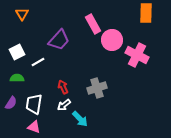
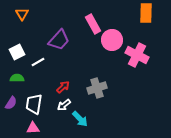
red arrow: rotated 72 degrees clockwise
pink triangle: moved 1 px left, 1 px down; rotated 24 degrees counterclockwise
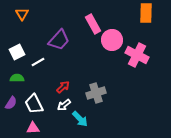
gray cross: moved 1 px left, 5 px down
white trapezoid: rotated 35 degrees counterclockwise
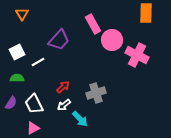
pink triangle: rotated 24 degrees counterclockwise
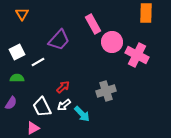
pink circle: moved 2 px down
gray cross: moved 10 px right, 2 px up
white trapezoid: moved 8 px right, 3 px down
cyan arrow: moved 2 px right, 5 px up
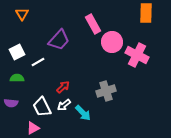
purple semicircle: rotated 64 degrees clockwise
cyan arrow: moved 1 px right, 1 px up
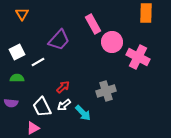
pink cross: moved 1 px right, 2 px down
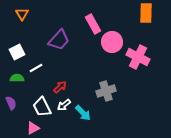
white line: moved 2 px left, 6 px down
red arrow: moved 3 px left
purple semicircle: rotated 120 degrees counterclockwise
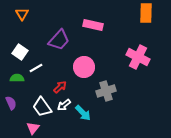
pink rectangle: moved 1 px down; rotated 48 degrees counterclockwise
pink circle: moved 28 px left, 25 px down
white square: moved 3 px right; rotated 28 degrees counterclockwise
white trapezoid: rotated 10 degrees counterclockwise
pink triangle: rotated 24 degrees counterclockwise
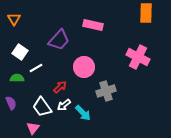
orange triangle: moved 8 px left, 5 px down
